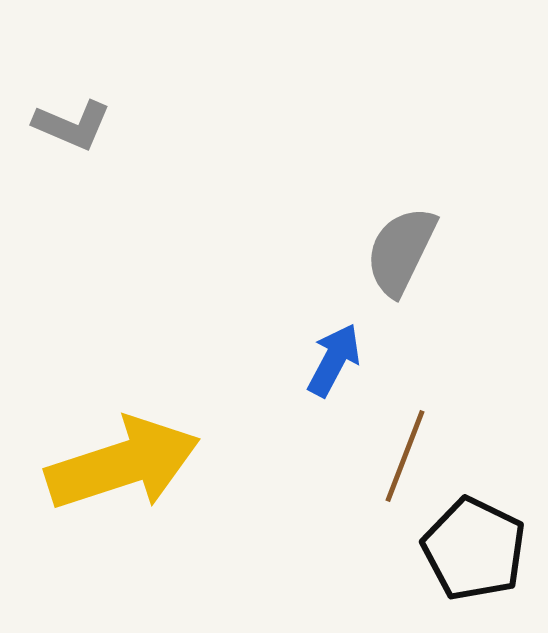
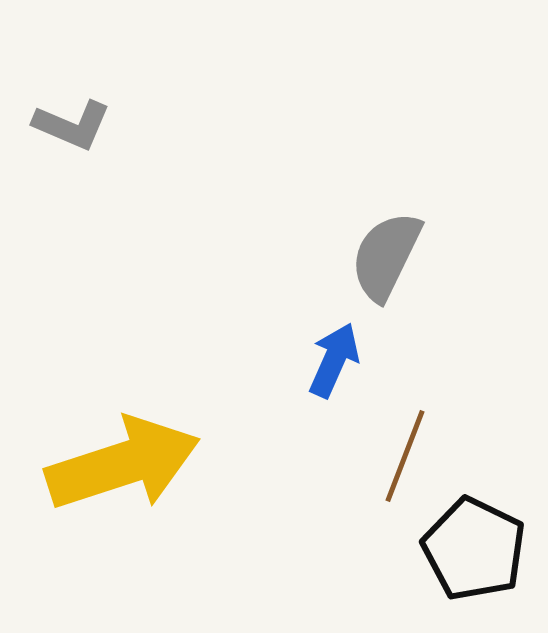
gray semicircle: moved 15 px left, 5 px down
blue arrow: rotated 4 degrees counterclockwise
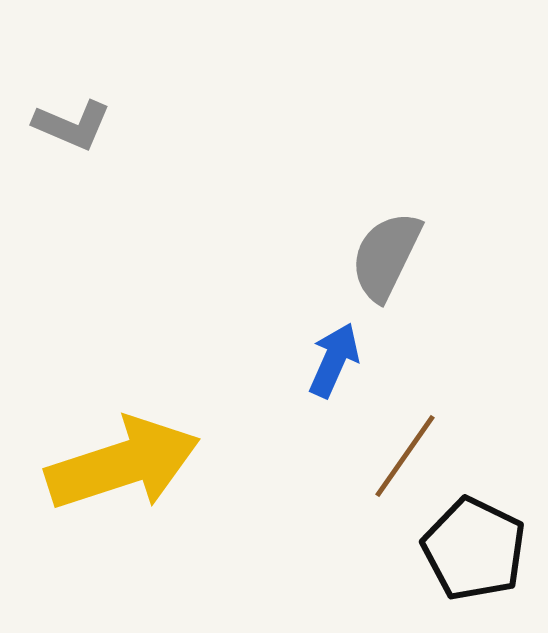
brown line: rotated 14 degrees clockwise
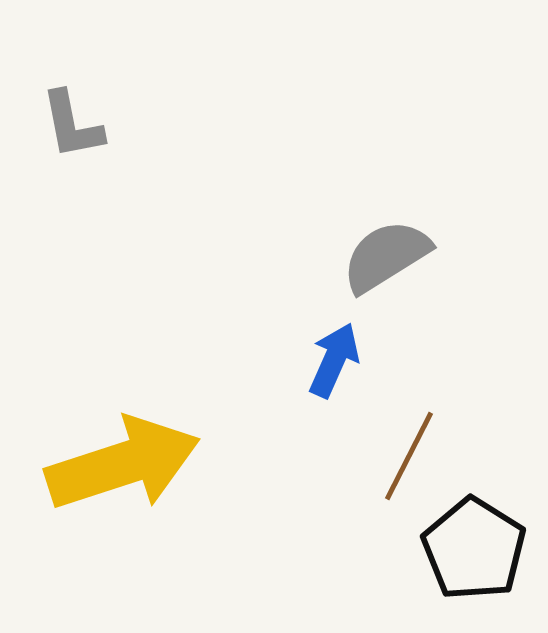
gray L-shape: rotated 56 degrees clockwise
gray semicircle: rotated 32 degrees clockwise
brown line: moved 4 px right; rotated 8 degrees counterclockwise
black pentagon: rotated 6 degrees clockwise
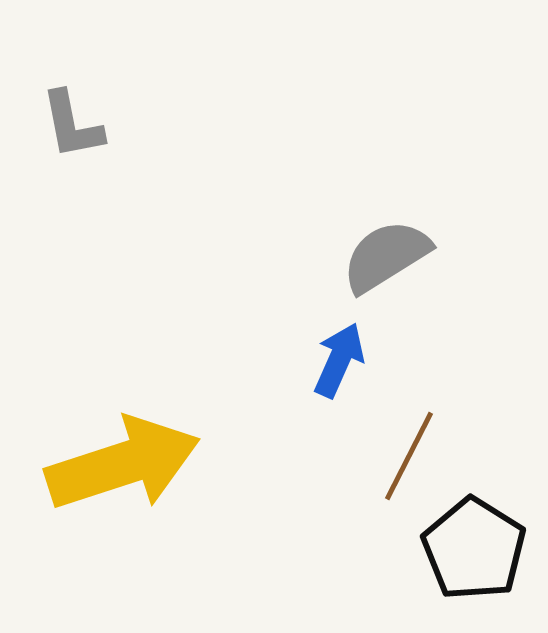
blue arrow: moved 5 px right
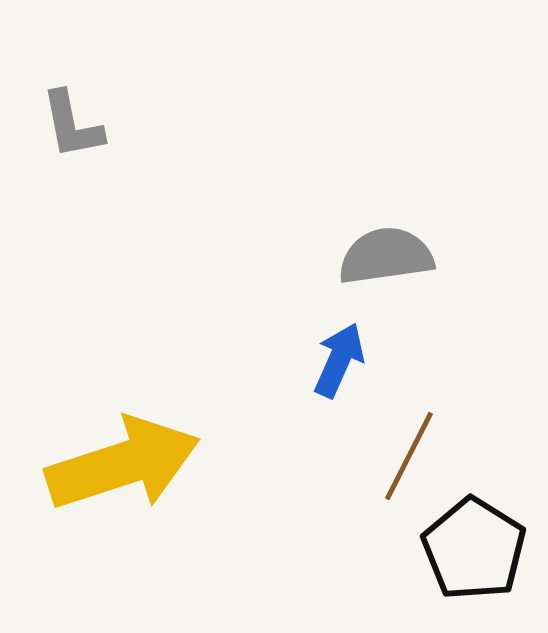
gray semicircle: rotated 24 degrees clockwise
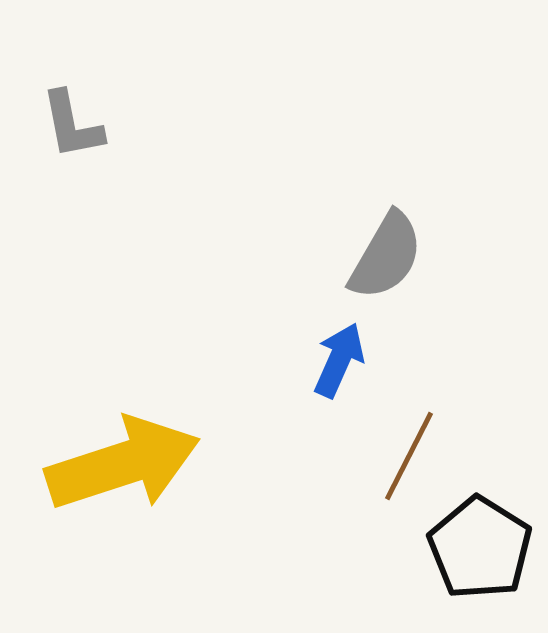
gray semicircle: rotated 128 degrees clockwise
black pentagon: moved 6 px right, 1 px up
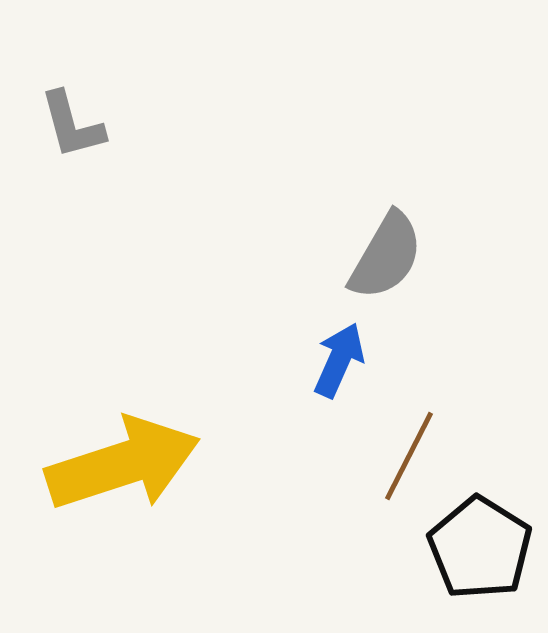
gray L-shape: rotated 4 degrees counterclockwise
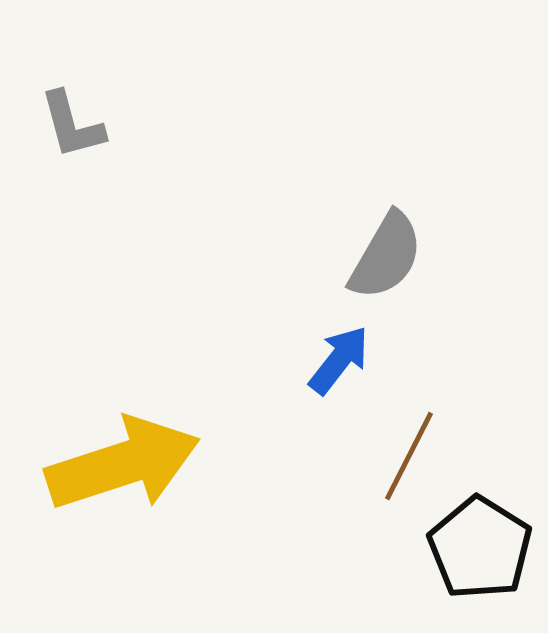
blue arrow: rotated 14 degrees clockwise
